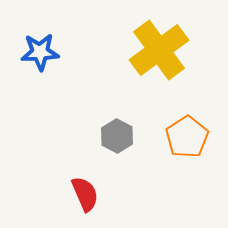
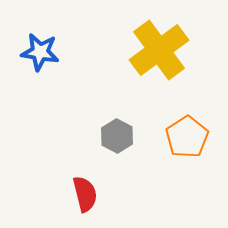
blue star: rotated 12 degrees clockwise
red semicircle: rotated 9 degrees clockwise
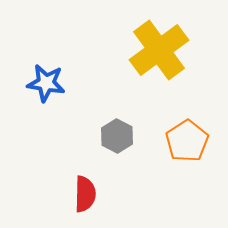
blue star: moved 6 px right, 31 px down
orange pentagon: moved 4 px down
red semicircle: rotated 15 degrees clockwise
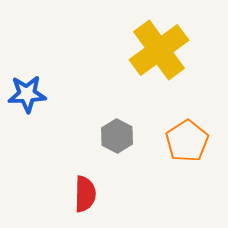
blue star: moved 19 px left, 11 px down; rotated 12 degrees counterclockwise
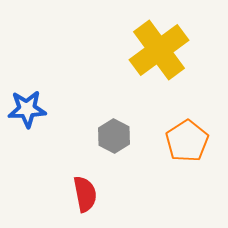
blue star: moved 15 px down
gray hexagon: moved 3 px left
red semicircle: rotated 12 degrees counterclockwise
